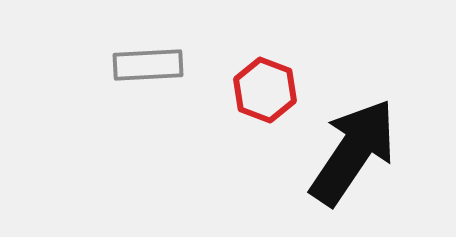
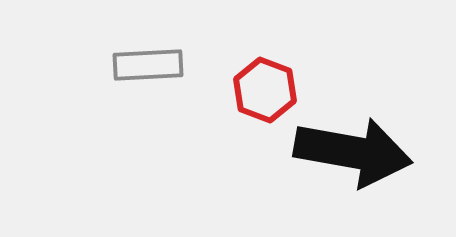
black arrow: rotated 66 degrees clockwise
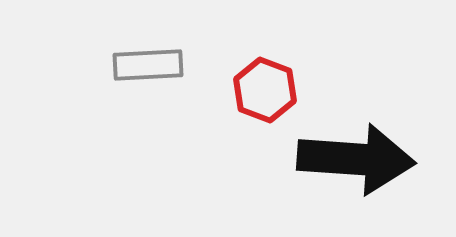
black arrow: moved 3 px right, 7 px down; rotated 6 degrees counterclockwise
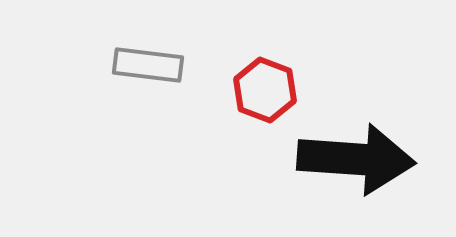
gray rectangle: rotated 10 degrees clockwise
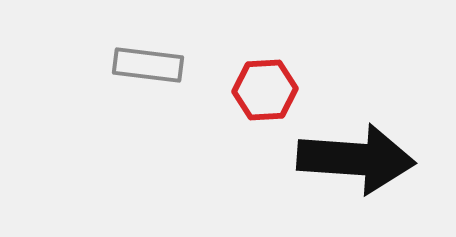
red hexagon: rotated 24 degrees counterclockwise
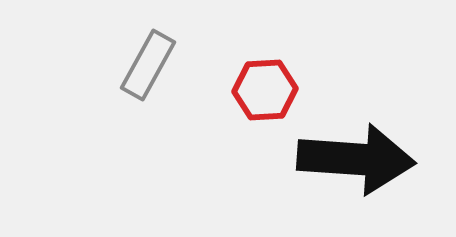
gray rectangle: rotated 68 degrees counterclockwise
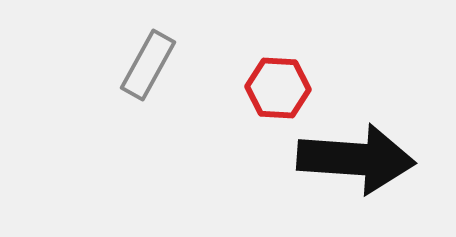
red hexagon: moved 13 px right, 2 px up; rotated 6 degrees clockwise
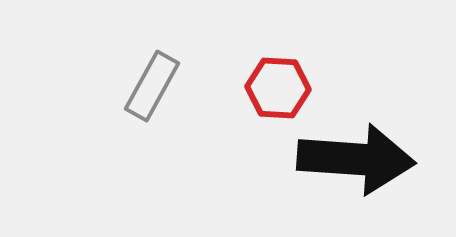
gray rectangle: moved 4 px right, 21 px down
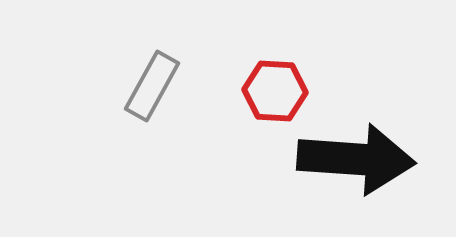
red hexagon: moved 3 px left, 3 px down
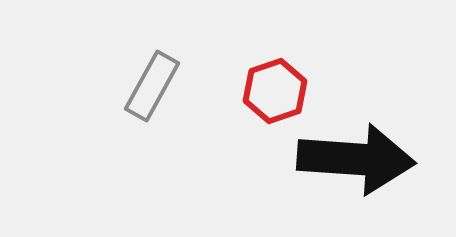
red hexagon: rotated 22 degrees counterclockwise
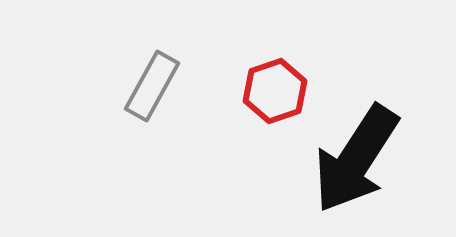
black arrow: rotated 119 degrees clockwise
